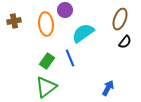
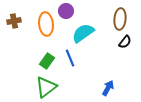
purple circle: moved 1 px right, 1 px down
brown ellipse: rotated 15 degrees counterclockwise
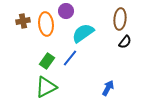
brown cross: moved 9 px right
blue line: rotated 60 degrees clockwise
green triangle: rotated 10 degrees clockwise
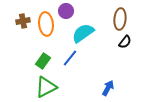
green rectangle: moved 4 px left
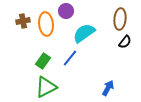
cyan semicircle: moved 1 px right
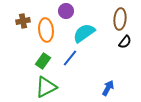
orange ellipse: moved 6 px down
